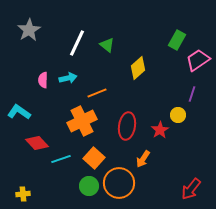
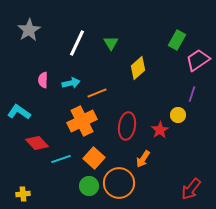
green triangle: moved 4 px right, 2 px up; rotated 21 degrees clockwise
cyan arrow: moved 3 px right, 5 px down
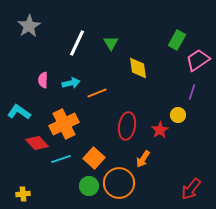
gray star: moved 4 px up
yellow diamond: rotated 55 degrees counterclockwise
purple line: moved 2 px up
orange cross: moved 18 px left, 3 px down
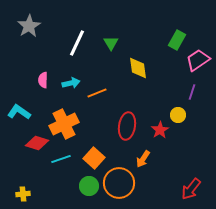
red diamond: rotated 30 degrees counterclockwise
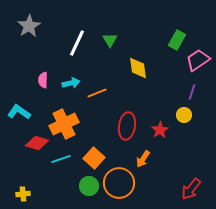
green triangle: moved 1 px left, 3 px up
yellow circle: moved 6 px right
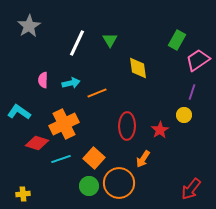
red ellipse: rotated 8 degrees counterclockwise
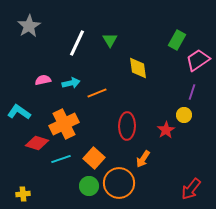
pink semicircle: rotated 77 degrees clockwise
red star: moved 6 px right
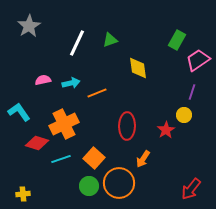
green triangle: rotated 42 degrees clockwise
cyan L-shape: rotated 20 degrees clockwise
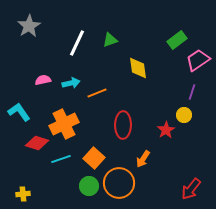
green rectangle: rotated 24 degrees clockwise
red ellipse: moved 4 px left, 1 px up
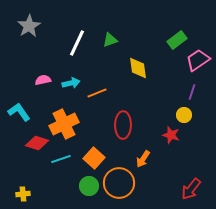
red star: moved 5 px right, 5 px down; rotated 24 degrees counterclockwise
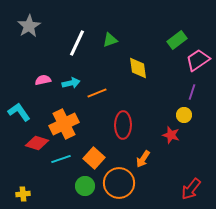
green circle: moved 4 px left
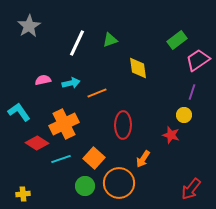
red diamond: rotated 15 degrees clockwise
